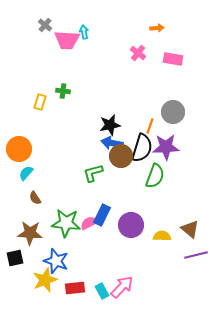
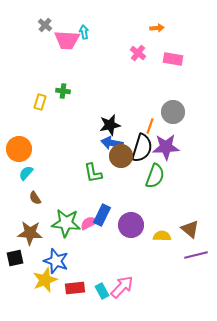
green L-shape: rotated 85 degrees counterclockwise
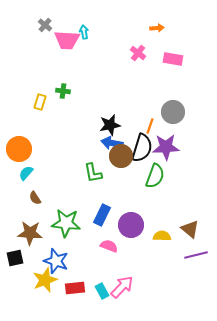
pink semicircle: moved 20 px right, 23 px down; rotated 48 degrees clockwise
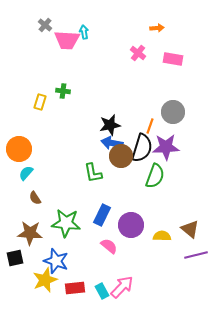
pink semicircle: rotated 18 degrees clockwise
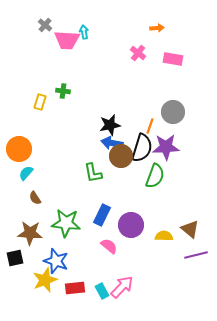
yellow semicircle: moved 2 px right
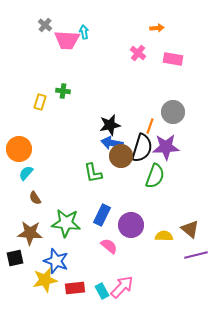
yellow star: rotated 10 degrees clockwise
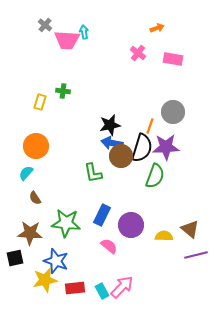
orange arrow: rotated 16 degrees counterclockwise
orange circle: moved 17 px right, 3 px up
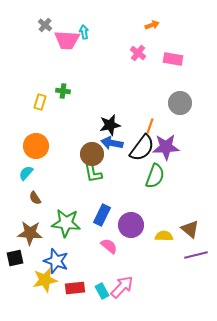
orange arrow: moved 5 px left, 3 px up
gray circle: moved 7 px right, 9 px up
black semicircle: rotated 20 degrees clockwise
brown circle: moved 29 px left, 2 px up
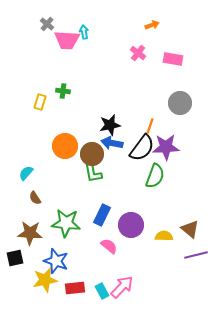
gray cross: moved 2 px right, 1 px up
orange circle: moved 29 px right
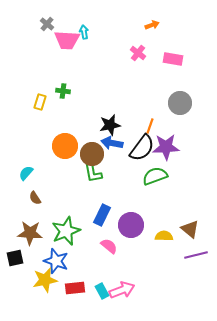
green semicircle: rotated 130 degrees counterclockwise
green star: moved 8 px down; rotated 28 degrees counterclockwise
pink arrow: moved 3 px down; rotated 25 degrees clockwise
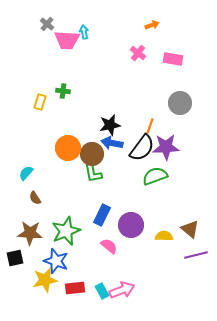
orange circle: moved 3 px right, 2 px down
